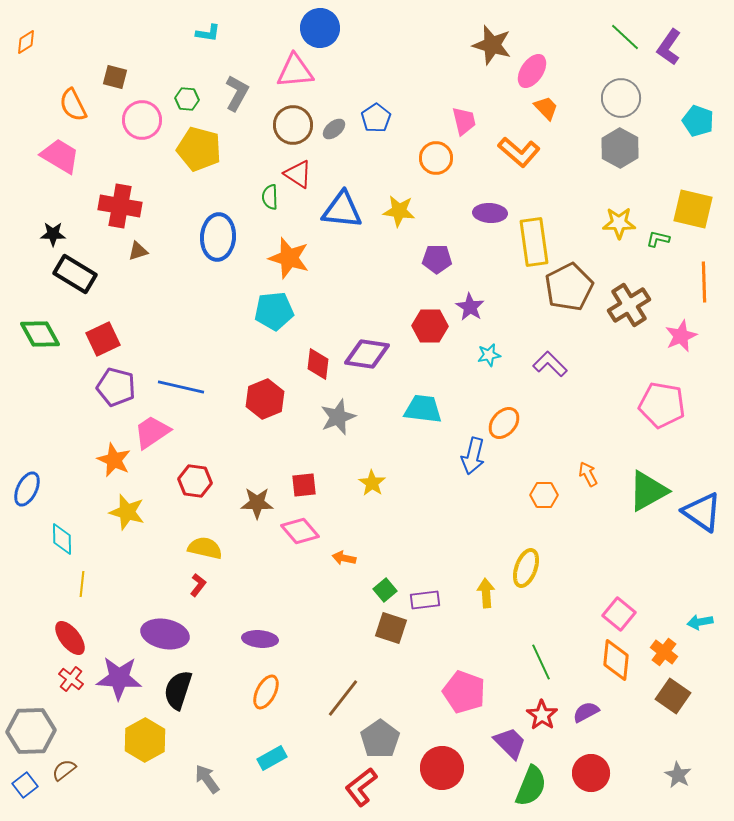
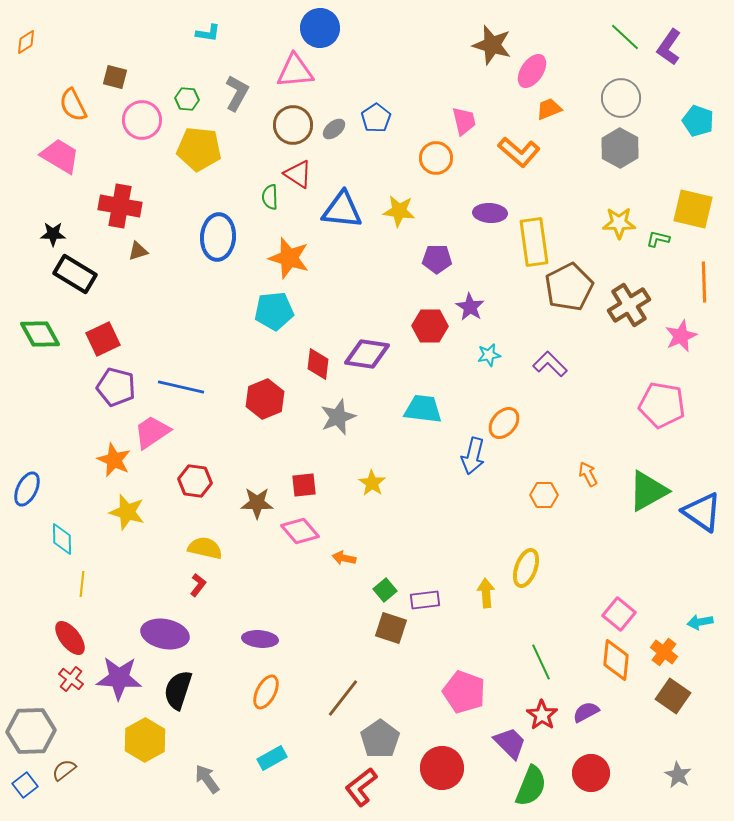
orange trapezoid at (546, 108): moved 3 px right, 1 px down; rotated 68 degrees counterclockwise
yellow pentagon at (199, 149): rotated 9 degrees counterclockwise
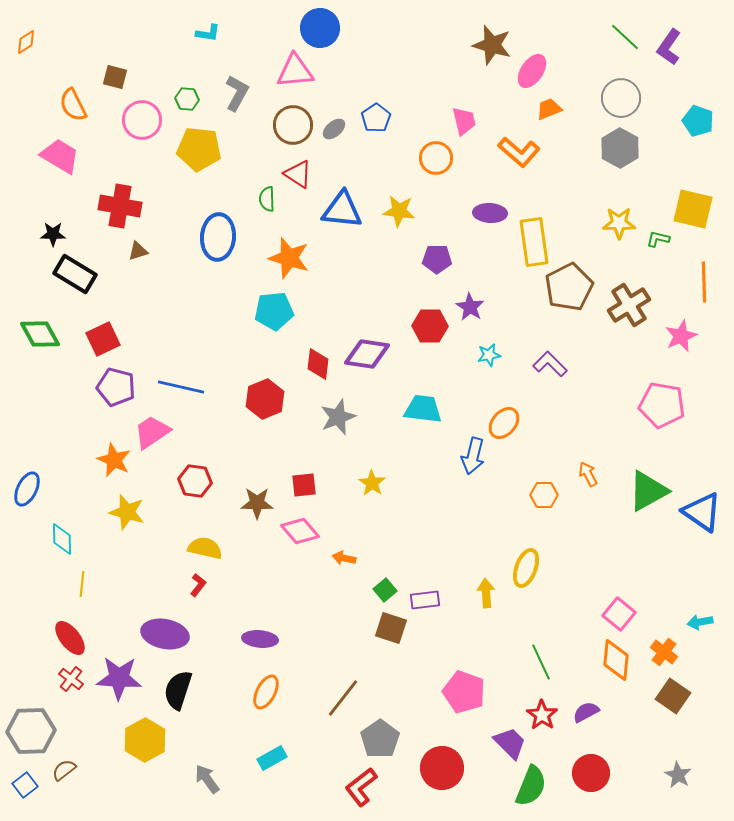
green semicircle at (270, 197): moved 3 px left, 2 px down
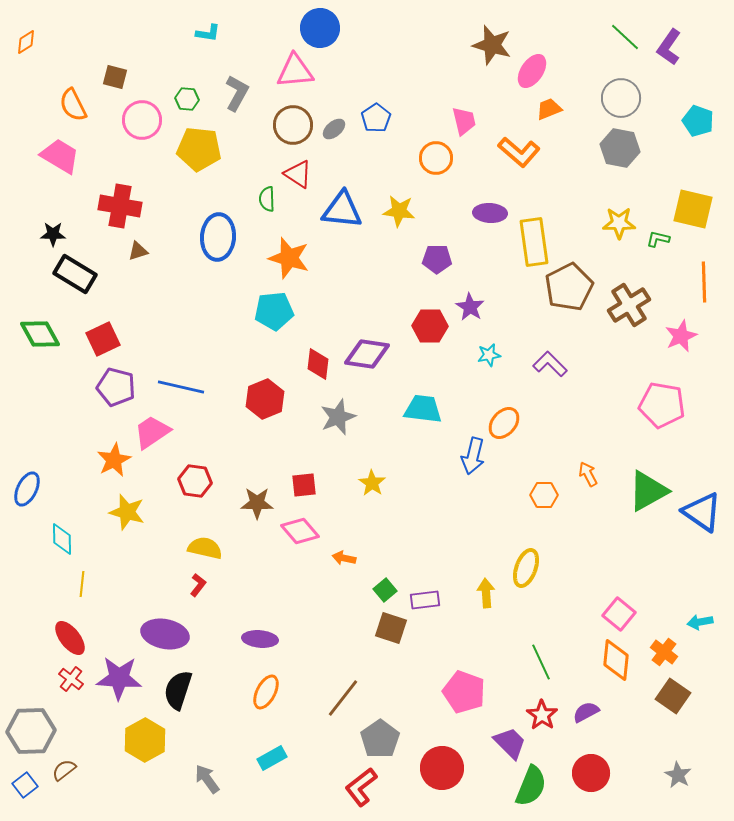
gray hexagon at (620, 148): rotated 18 degrees counterclockwise
orange star at (114, 460): rotated 20 degrees clockwise
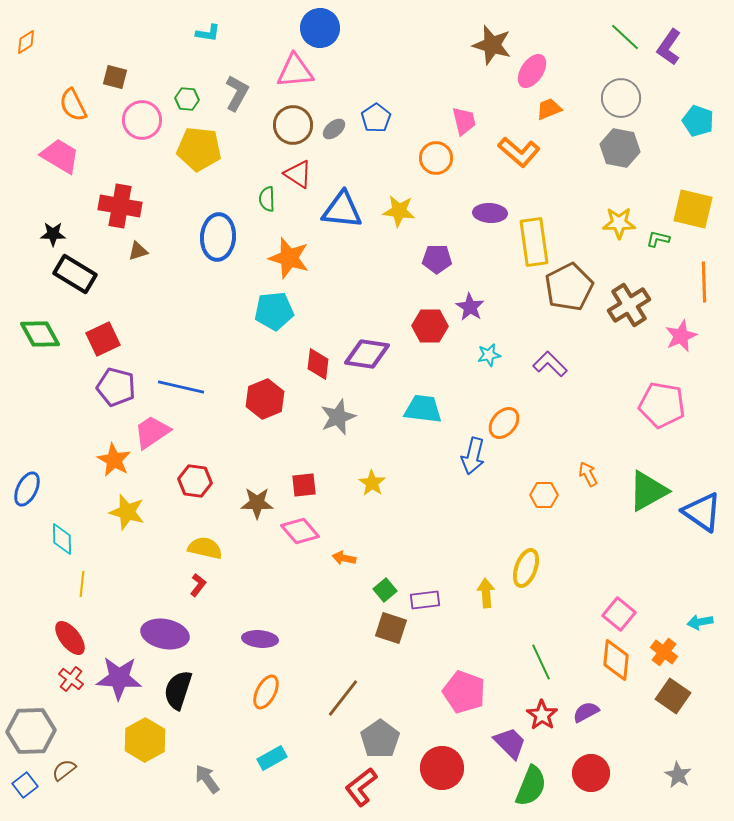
orange star at (114, 460): rotated 16 degrees counterclockwise
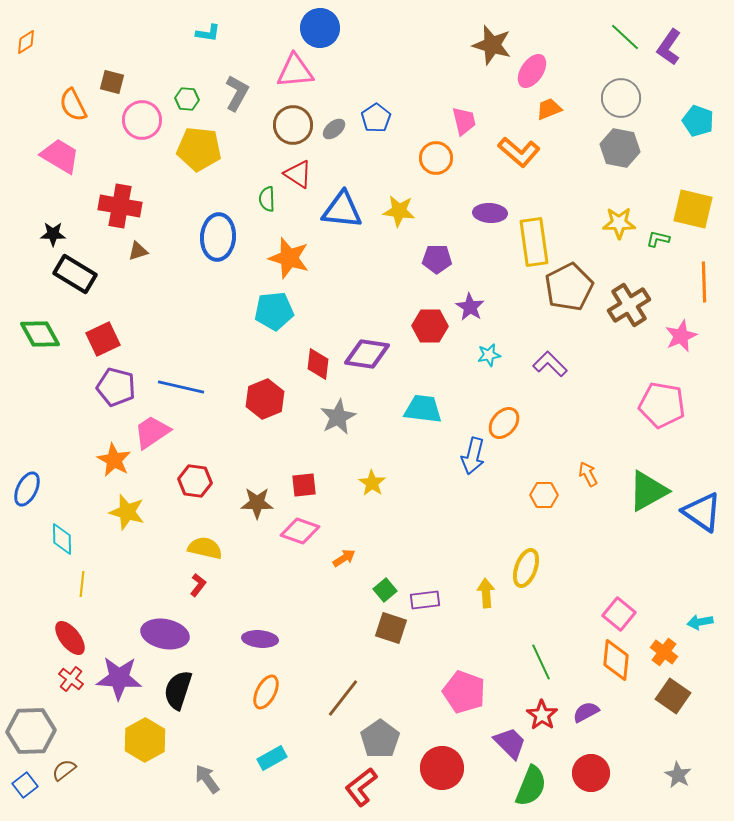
brown square at (115, 77): moved 3 px left, 5 px down
gray star at (338, 417): rotated 6 degrees counterclockwise
pink diamond at (300, 531): rotated 30 degrees counterclockwise
orange arrow at (344, 558): rotated 135 degrees clockwise
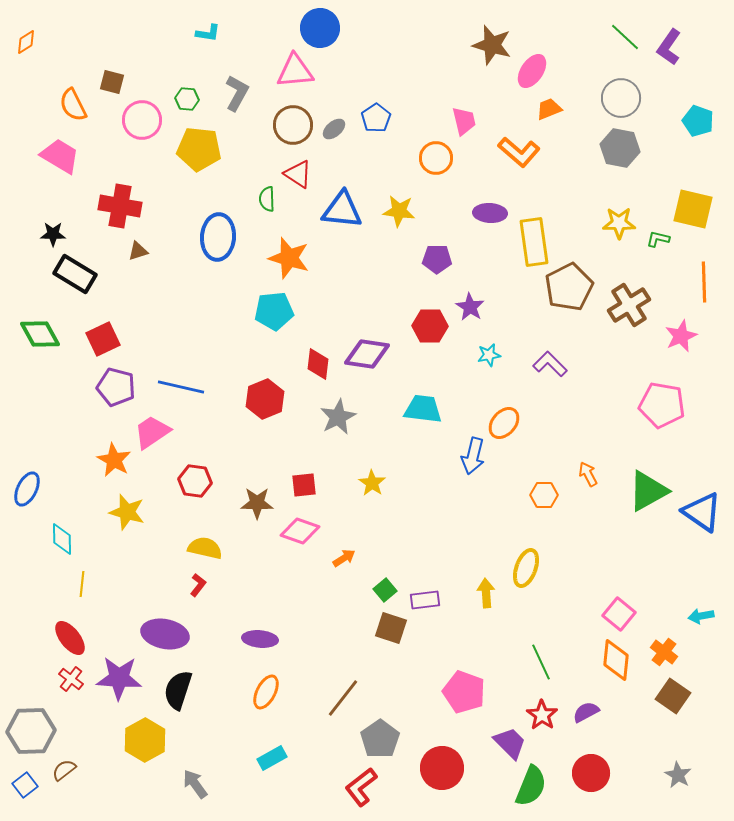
cyan arrow at (700, 622): moved 1 px right, 6 px up
gray arrow at (207, 779): moved 12 px left, 5 px down
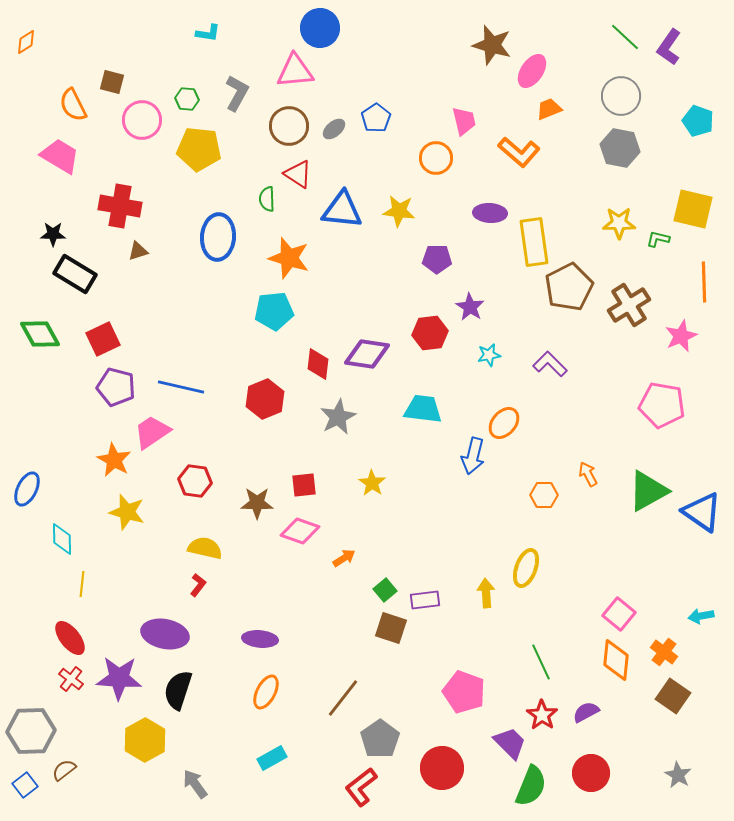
gray circle at (621, 98): moved 2 px up
brown circle at (293, 125): moved 4 px left, 1 px down
red hexagon at (430, 326): moved 7 px down; rotated 8 degrees counterclockwise
